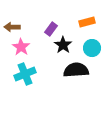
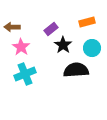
purple rectangle: rotated 16 degrees clockwise
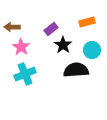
cyan circle: moved 2 px down
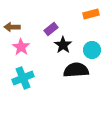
orange rectangle: moved 4 px right, 8 px up
cyan cross: moved 2 px left, 4 px down
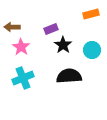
purple rectangle: rotated 16 degrees clockwise
black semicircle: moved 7 px left, 6 px down
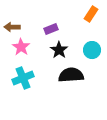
orange rectangle: rotated 42 degrees counterclockwise
black star: moved 4 px left, 5 px down
black semicircle: moved 2 px right, 1 px up
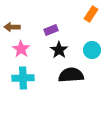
purple rectangle: moved 1 px down
pink star: moved 2 px down
cyan cross: rotated 20 degrees clockwise
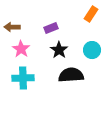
purple rectangle: moved 2 px up
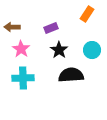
orange rectangle: moved 4 px left
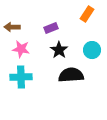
pink star: rotated 24 degrees counterclockwise
cyan cross: moved 2 px left, 1 px up
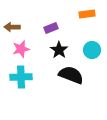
orange rectangle: rotated 49 degrees clockwise
pink star: rotated 24 degrees counterclockwise
black semicircle: rotated 25 degrees clockwise
